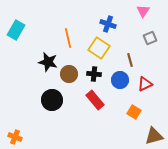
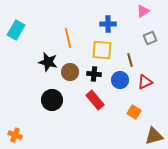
pink triangle: rotated 24 degrees clockwise
blue cross: rotated 21 degrees counterclockwise
yellow square: moved 3 px right, 2 px down; rotated 30 degrees counterclockwise
brown circle: moved 1 px right, 2 px up
red triangle: moved 2 px up
orange cross: moved 2 px up
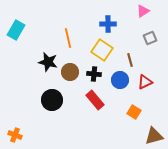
yellow square: rotated 30 degrees clockwise
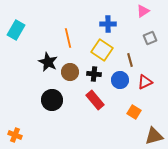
black star: rotated 12 degrees clockwise
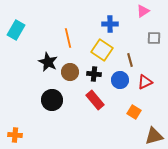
blue cross: moved 2 px right
gray square: moved 4 px right; rotated 24 degrees clockwise
orange cross: rotated 16 degrees counterclockwise
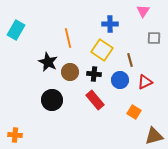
pink triangle: rotated 24 degrees counterclockwise
